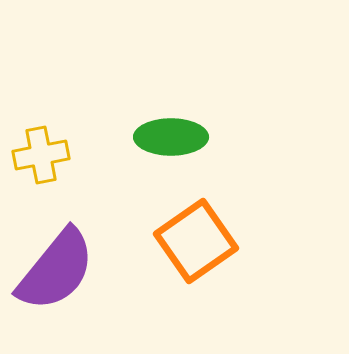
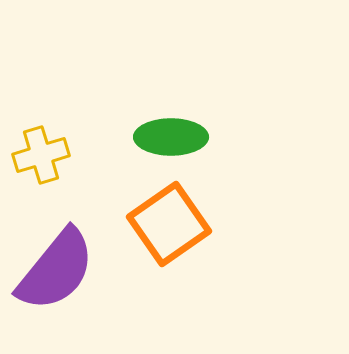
yellow cross: rotated 6 degrees counterclockwise
orange square: moved 27 px left, 17 px up
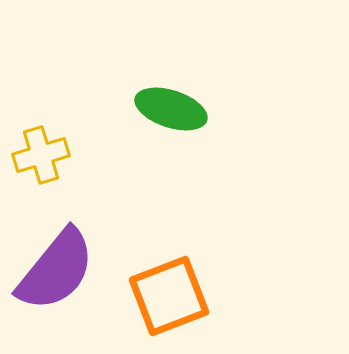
green ellipse: moved 28 px up; rotated 18 degrees clockwise
orange square: moved 72 px down; rotated 14 degrees clockwise
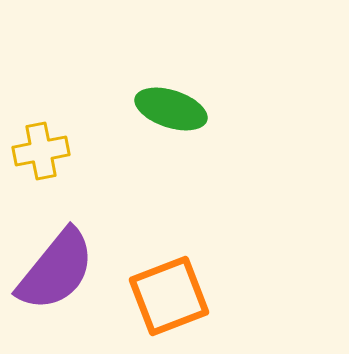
yellow cross: moved 4 px up; rotated 6 degrees clockwise
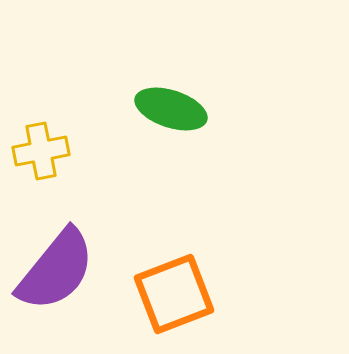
orange square: moved 5 px right, 2 px up
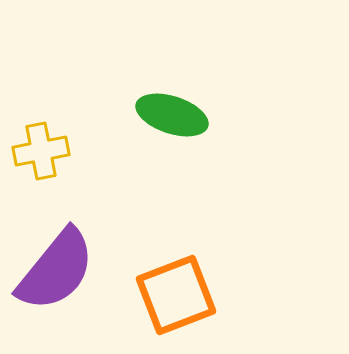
green ellipse: moved 1 px right, 6 px down
orange square: moved 2 px right, 1 px down
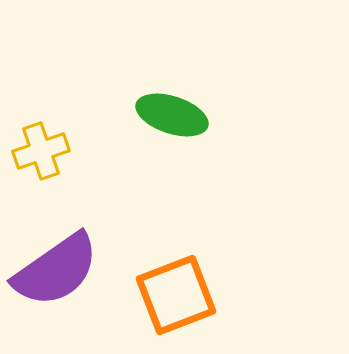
yellow cross: rotated 8 degrees counterclockwise
purple semicircle: rotated 16 degrees clockwise
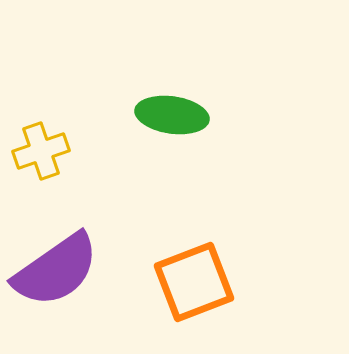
green ellipse: rotated 10 degrees counterclockwise
orange square: moved 18 px right, 13 px up
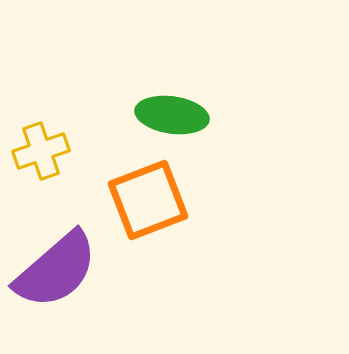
purple semicircle: rotated 6 degrees counterclockwise
orange square: moved 46 px left, 82 px up
